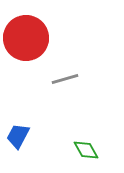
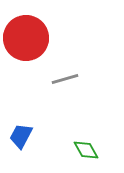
blue trapezoid: moved 3 px right
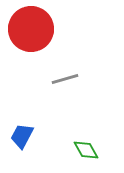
red circle: moved 5 px right, 9 px up
blue trapezoid: moved 1 px right
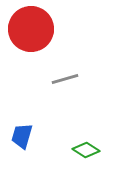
blue trapezoid: rotated 12 degrees counterclockwise
green diamond: rotated 28 degrees counterclockwise
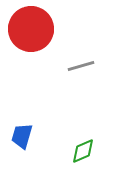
gray line: moved 16 px right, 13 px up
green diamond: moved 3 px left, 1 px down; rotated 56 degrees counterclockwise
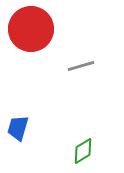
blue trapezoid: moved 4 px left, 8 px up
green diamond: rotated 8 degrees counterclockwise
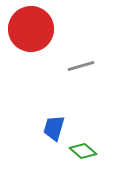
blue trapezoid: moved 36 px right
green diamond: rotated 72 degrees clockwise
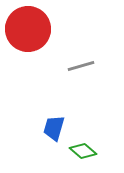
red circle: moved 3 px left
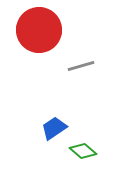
red circle: moved 11 px right, 1 px down
blue trapezoid: rotated 40 degrees clockwise
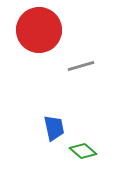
blue trapezoid: rotated 112 degrees clockwise
